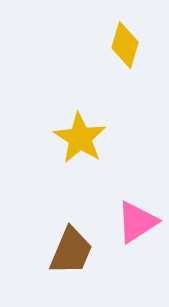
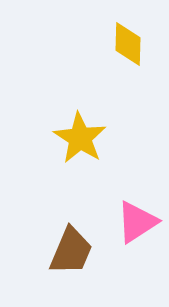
yellow diamond: moved 3 px right, 1 px up; rotated 15 degrees counterclockwise
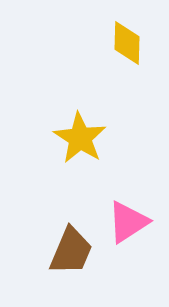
yellow diamond: moved 1 px left, 1 px up
pink triangle: moved 9 px left
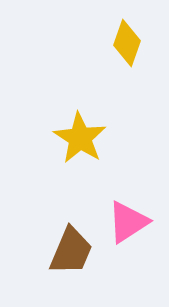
yellow diamond: rotated 18 degrees clockwise
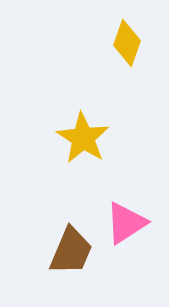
yellow star: moved 3 px right
pink triangle: moved 2 px left, 1 px down
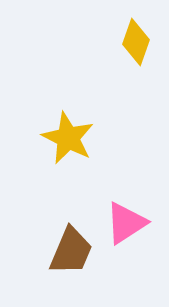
yellow diamond: moved 9 px right, 1 px up
yellow star: moved 15 px left; rotated 6 degrees counterclockwise
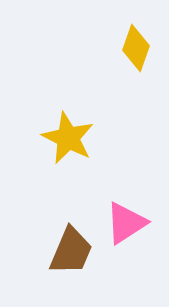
yellow diamond: moved 6 px down
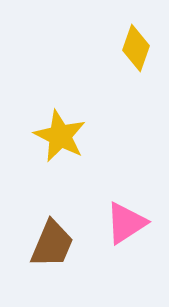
yellow star: moved 8 px left, 2 px up
brown trapezoid: moved 19 px left, 7 px up
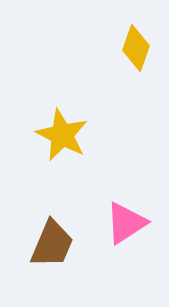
yellow star: moved 2 px right, 1 px up
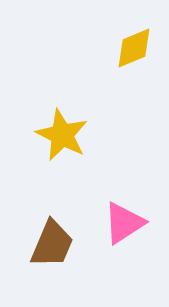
yellow diamond: moved 2 px left; rotated 48 degrees clockwise
pink triangle: moved 2 px left
